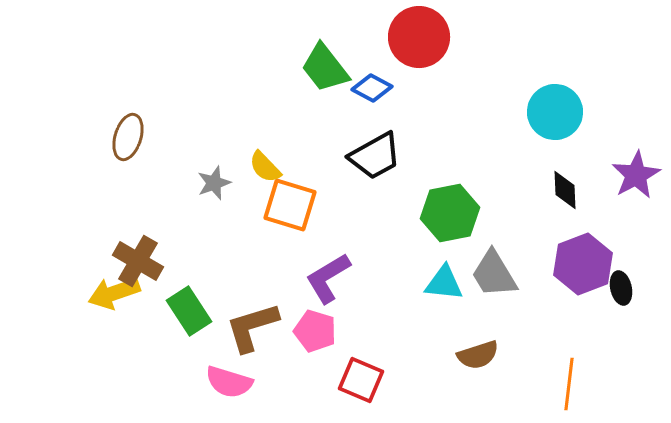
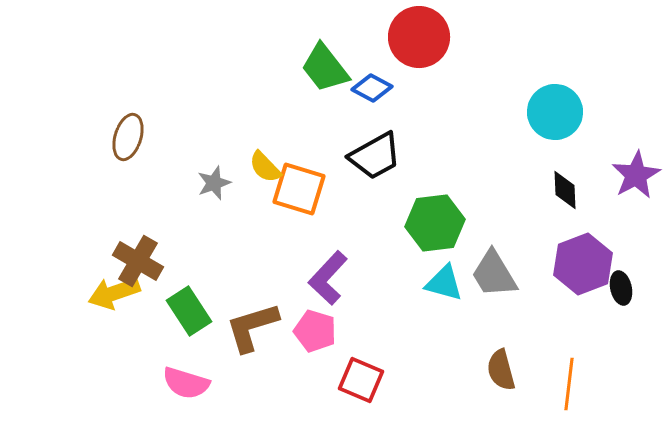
orange square: moved 9 px right, 16 px up
green hexagon: moved 15 px left, 10 px down; rotated 4 degrees clockwise
purple L-shape: rotated 16 degrees counterclockwise
cyan triangle: rotated 9 degrees clockwise
brown semicircle: moved 23 px right, 15 px down; rotated 93 degrees clockwise
pink semicircle: moved 43 px left, 1 px down
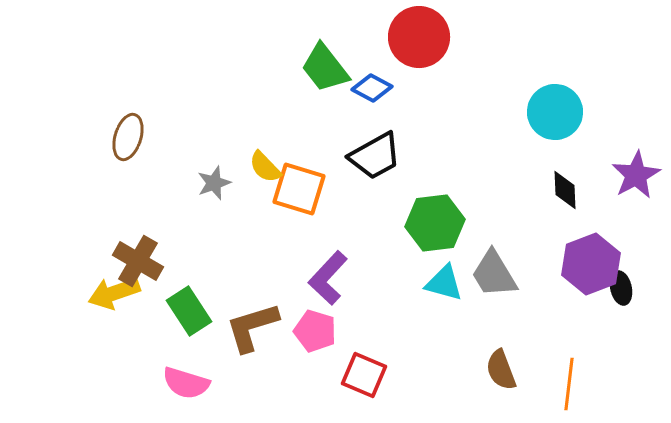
purple hexagon: moved 8 px right
brown semicircle: rotated 6 degrees counterclockwise
red square: moved 3 px right, 5 px up
